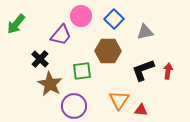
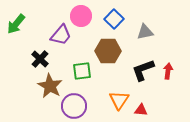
brown star: moved 2 px down
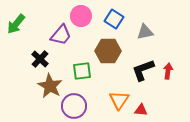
blue square: rotated 12 degrees counterclockwise
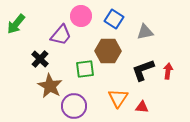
green square: moved 3 px right, 2 px up
orange triangle: moved 1 px left, 2 px up
red triangle: moved 1 px right, 3 px up
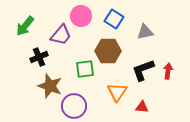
green arrow: moved 9 px right, 2 px down
black cross: moved 1 px left, 2 px up; rotated 24 degrees clockwise
brown star: rotated 10 degrees counterclockwise
orange triangle: moved 1 px left, 6 px up
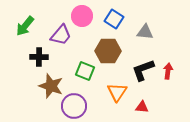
pink circle: moved 1 px right
gray triangle: rotated 18 degrees clockwise
black cross: rotated 24 degrees clockwise
green square: moved 2 px down; rotated 30 degrees clockwise
brown star: moved 1 px right
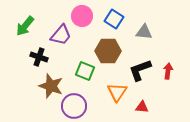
gray triangle: moved 1 px left
black cross: rotated 18 degrees clockwise
black L-shape: moved 3 px left
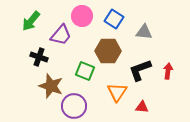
green arrow: moved 6 px right, 5 px up
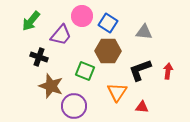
blue square: moved 6 px left, 4 px down
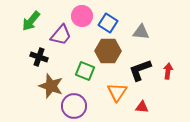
gray triangle: moved 3 px left
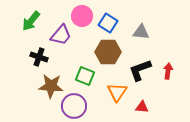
brown hexagon: moved 1 px down
green square: moved 5 px down
brown star: rotated 15 degrees counterclockwise
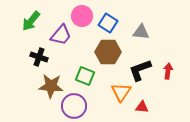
orange triangle: moved 4 px right
